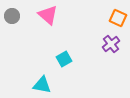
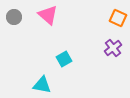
gray circle: moved 2 px right, 1 px down
purple cross: moved 2 px right, 4 px down
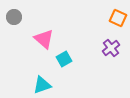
pink triangle: moved 4 px left, 24 px down
purple cross: moved 2 px left
cyan triangle: rotated 30 degrees counterclockwise
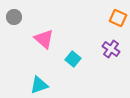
purple cross: moved 1 px down; rotated 18 degrees counterclockwise
cyan square: moved 9 px right; rotated 21 degrees counterclockwise
cyan triangle: moved 3 px left
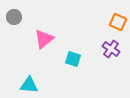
orange square: moved 4 px down
pink triangle: rotated 40 degrees clockwise
cyan square: rotated 21 degrees counterclockwise
cyan triangle: moved 10 px left; rotated 24 degrees clockwise
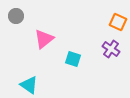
gray circle: moved 2 px right, 1 px up
cyan triangle: rotated 30 degrees clockwise
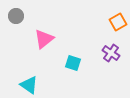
orange square: rotated 36 degrees clockwise
purple cross: moved 4 px down
cyan square: moved 4 px down
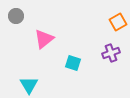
purple cross: rotated 36 degrees clockwise
cyan triangle: rotated 24 degrees clockwise
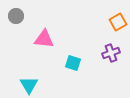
pink triangle: rotated 45 degrees clockwise
